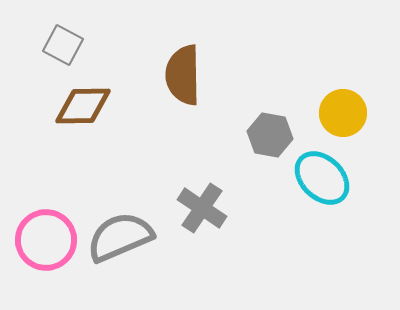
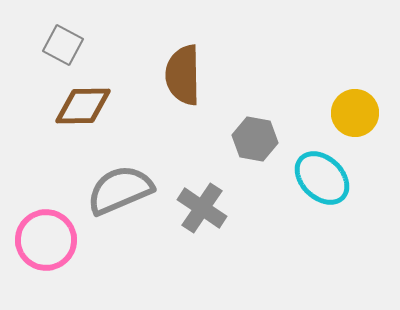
yellow circle: moved 12 px right
gray hexagon: moved 15 px left, 4 px down
gray semicircle: moved 47 px up
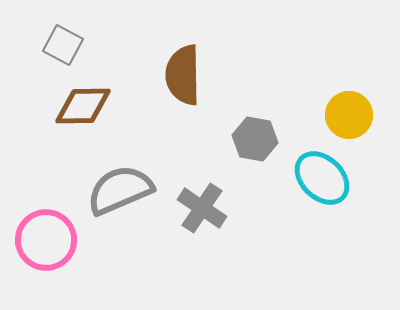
yellow circle: moved 6 px left, 2 px down
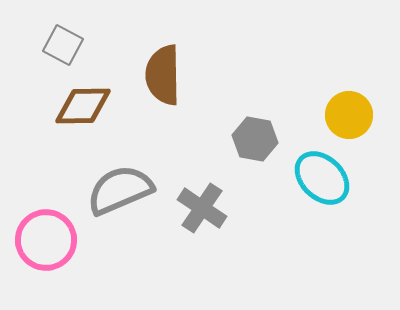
brown semicircle: moved 20 px left
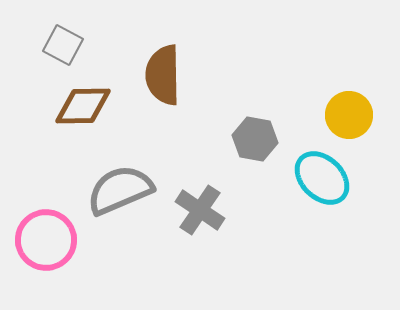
gray cross: moved 2 px left, 2 px down
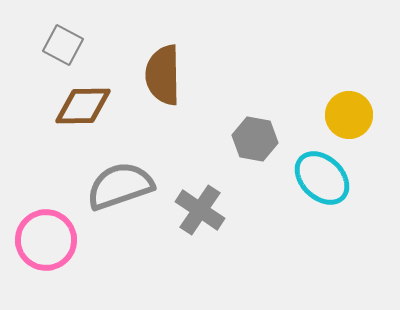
gray semicircle: moved 4 px up; rotated 4 degrees clockwise
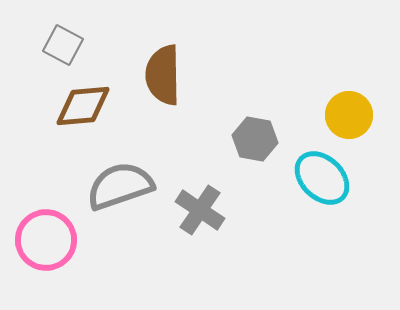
brown diamond: rotated 4 degrees counterclockwise
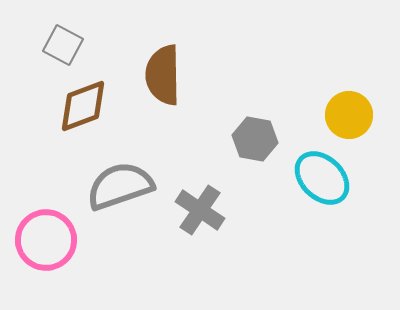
brown diamond: rotated 16 degrees counterclockwise
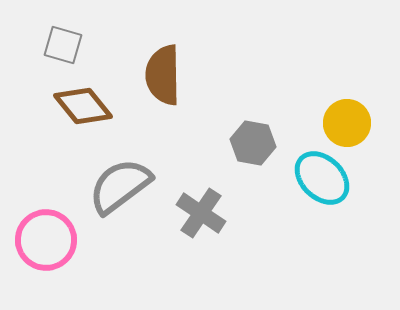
gray square: rotated 12 degrees counterclockwise
brown diamond: rotated 72 degrees clockwise
yellow circle: moved 2 px left, 8 px down
gray hexagon: moved 2 px left, 4 px down
gray semicircle: rotated 18 degrees counterclockwise
gray cross: moved 1 px right, 3 px down
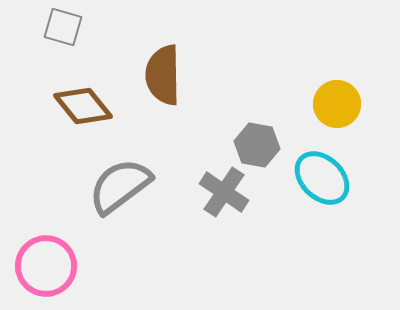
gray square: moved 18 px up
yellow circle: moved 10 px left, 19 px up
gray hexagon: moved 4 px right, 2 px down
gray cross: moved 23 px right, 21 px up
pink circle: moved 26 px down
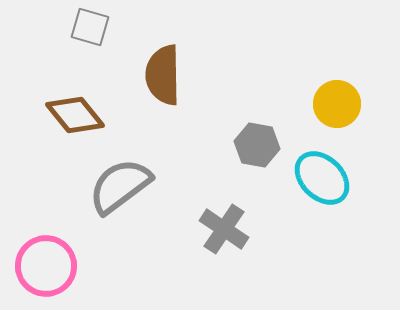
gray square: moved 27 px right
brown diamond: moved 8 px left, 9 px down
gray cross: moved 37 px down
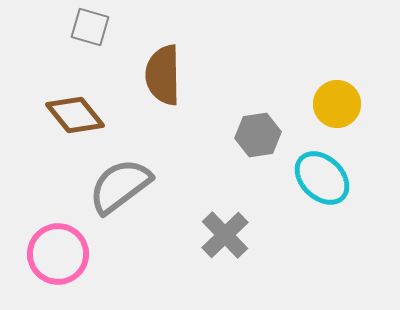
gray hexagon: moved 1 px right, 10 px up; rotated 18 degrees counterclockwise
gray cross: moved 1 px right, 6 px down; rotated 12 degrees clockwise
pink circle: moved 12 px right, 12 px up
